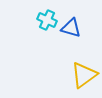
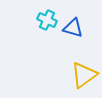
blue triangle: moved 2 px right
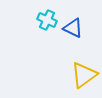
blue triangle: rotated 10 degrees clockwise
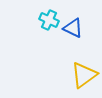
cyan cross: moved 2 px right
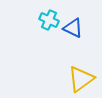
yellow triangle: moved 3 px left, 4 px down
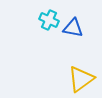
blue triangle: rotated 15 degrees counterclockwise
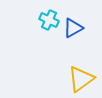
blue triangle: rotated 40 degrees counterclockwise
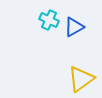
blue triangle: moved 1 px right, 1 px up
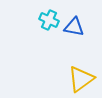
blue triangle: rotated 40 degrees clockwise
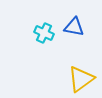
cyan cross: moved 5 px left, 13 px down
